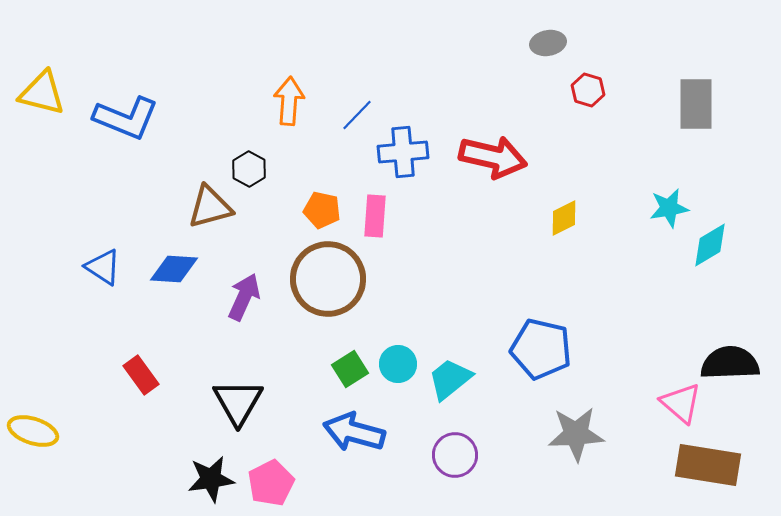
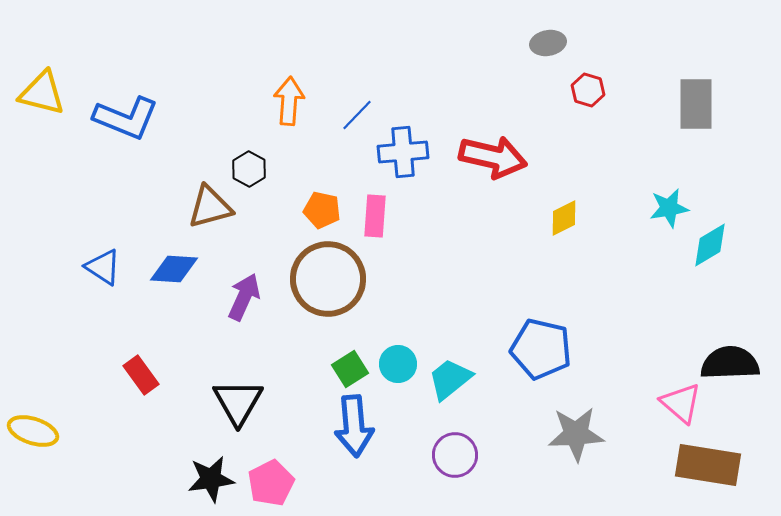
blue arrow: moved 6 px up; rotated 110 degrees counterclockwise
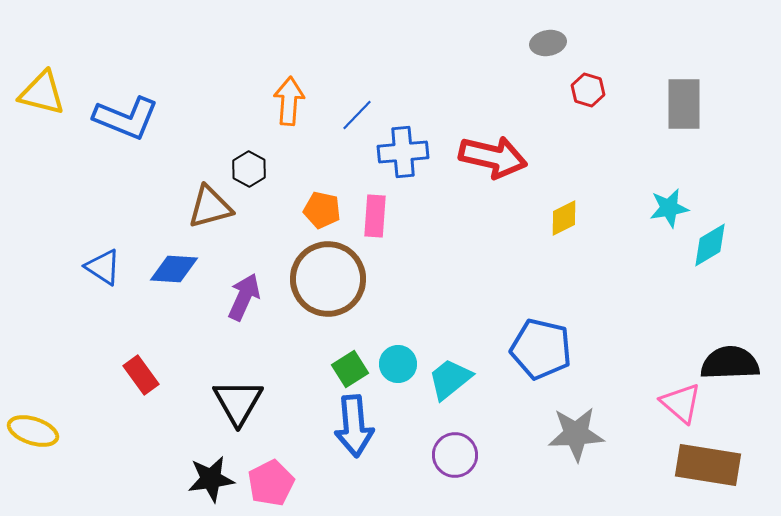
gray rectangle: moved 12 px left
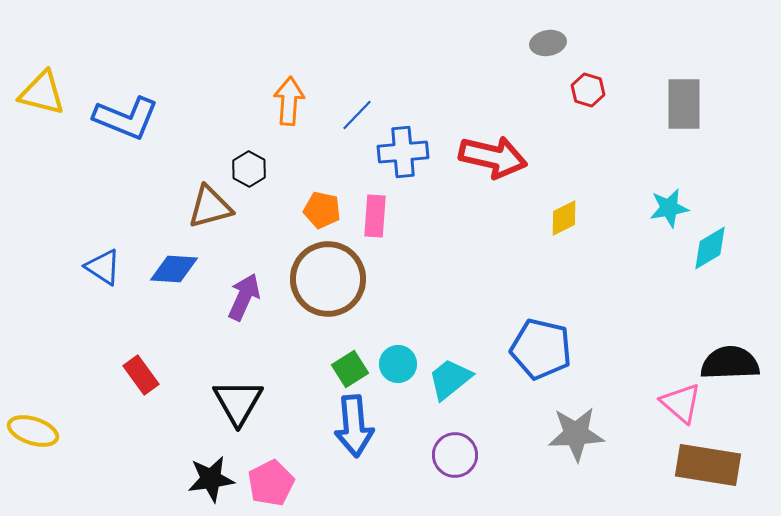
cyan diamond: moved 3 px down
